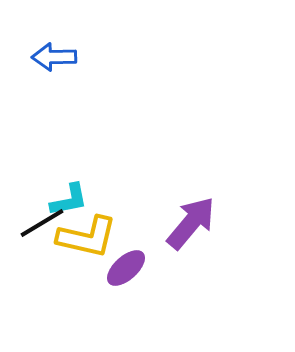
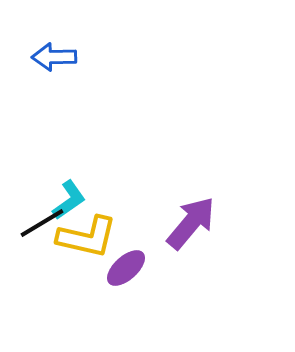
cyan L-shape: rotated 24 degrees counterclockwise
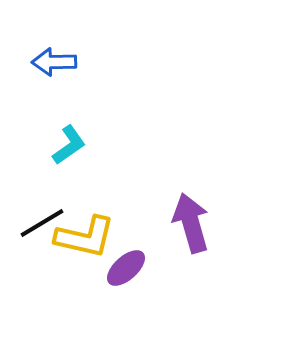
blue arrow: moved 5 px down
cyan L-shape: moved 55 px up
purple arrow: rotated 56 degrees counterclockwise
yellow L-shape: moved 2 px left
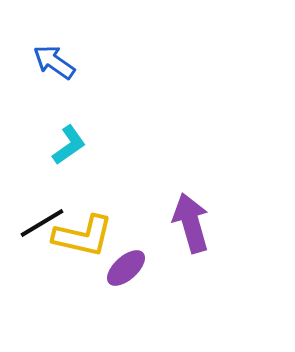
blue arrow: rotated 36 degrees clockwise
yellow L-shape: moved 2 px left, 1 px up
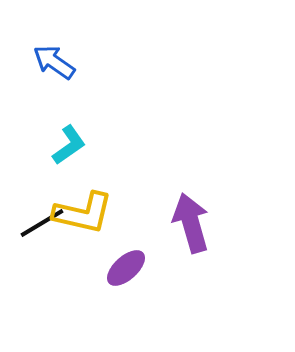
yellow L-shape: moved 23 px up
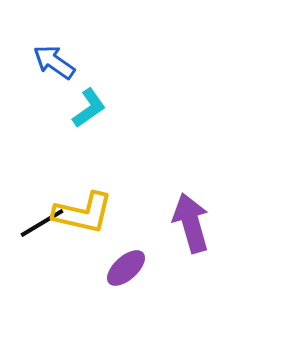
cyan L-shape: moved 20 px right, 37 px up
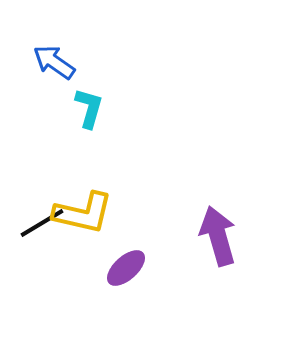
cyan L-shape: rotated 39 degrees counterclockwise
purple arrow: moved 27 px right, 13 px down
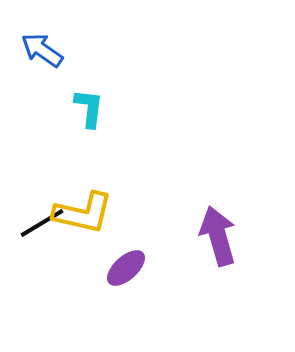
blue arrow: moved 12 px left, 12 px up
cyan L-shape: rotated 9 degrees counterclockwise
